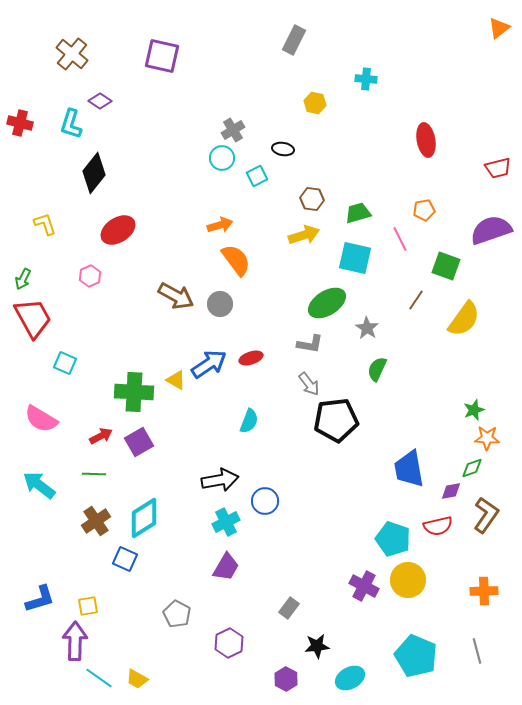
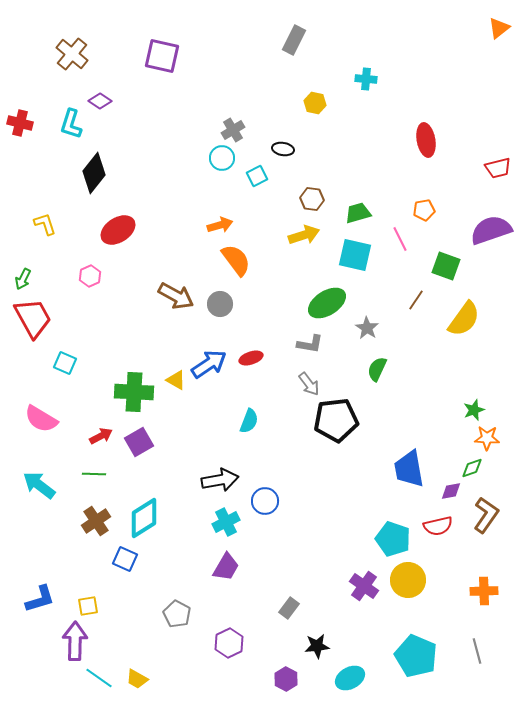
cyan square at (355, 258): moved 3 px up
purple cross at (364, 586): rotated 8 degrees clockwise
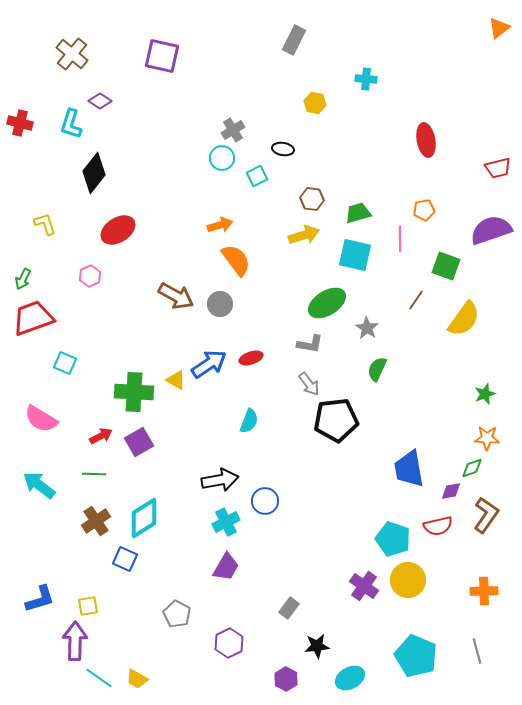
pink line at (400, 239): rotated 25 degrees clockwise
red trapezoid at (33, 318): rotated 81 degrees counterclockwise
green star at (474, 410): moved 11 px right, 16 px up
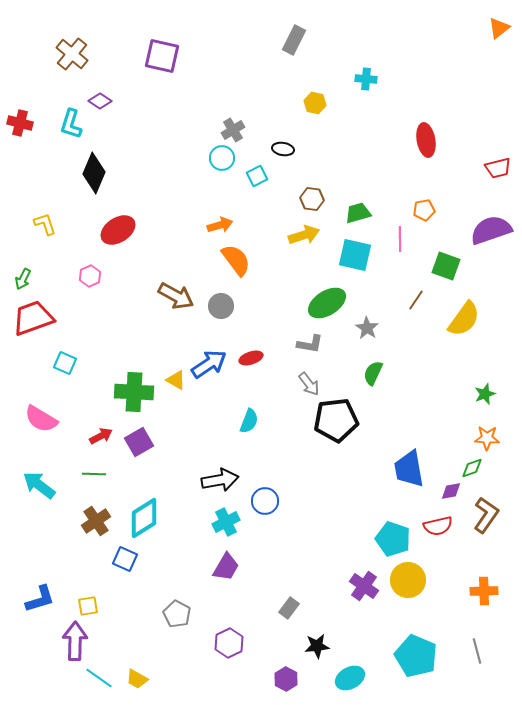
black diamond at (94, 173): rotated 15 degrees counterclockwise
gray circle at (220, 304): moved 1 px right, 2 px down
green semicircle at (377, 369): moved 4 px left, 4 px down
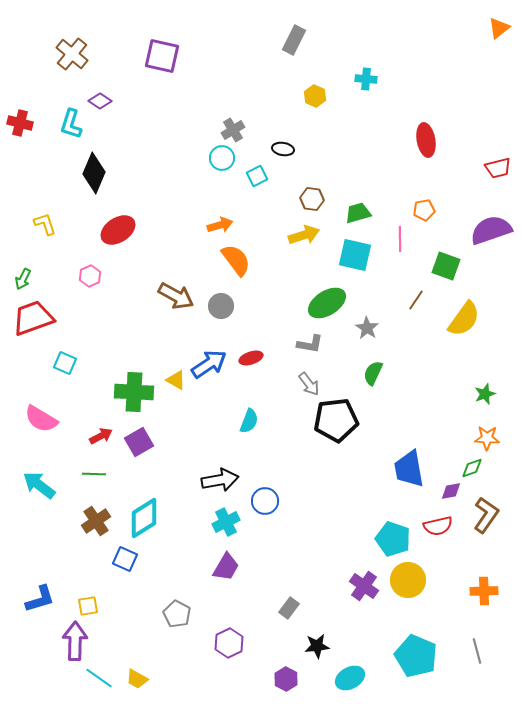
yellow hexagon at (315, 103): moved 7 px up; rotated 10 degrees clockwise
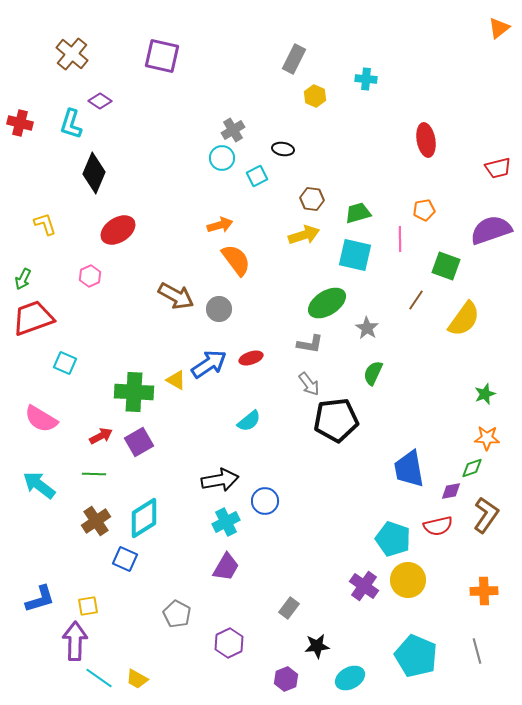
gray rectangle at (294, 40): moved 19 px down
gray circle at (221, 306): moved 2 px left, 3 px down
cyan semicircle at (249, 421): rotated 30 degrees clockwise
purple hexagon at (286, 679): rotated 10 degrees clockwise
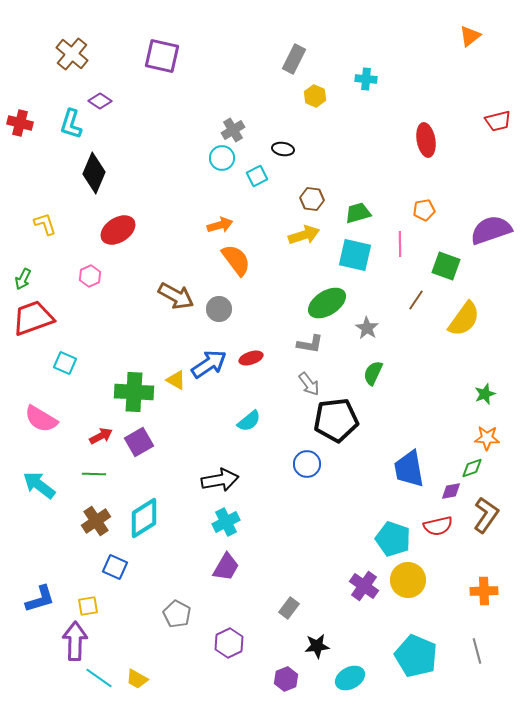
orange triangle at (499, 28): moved 29 px left, 8 px down
red trapezoid at (498, 168): moved 47 px up
pink line at (400, 239): moved 5 px down
blue circle at (265, 501): moved 42 px right, 37 px up
blue square at (125, 559): moved 10 px left, 8 px down
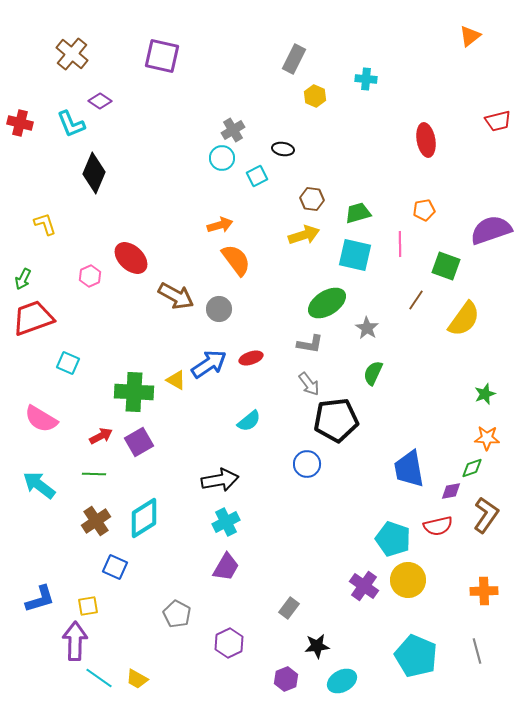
cyan L-shape at (71, 124): rotated 40 degrees counterclockwise
red ellipse at (118, 230): moved 13 px right, 28 px down; rotated 76 degrees clockwise
cyan square at (65, 363): moved 3 px right
cyan ellipse at (350, 678): moved 8 px left, 3 px down
